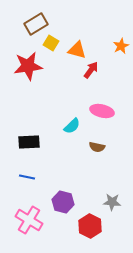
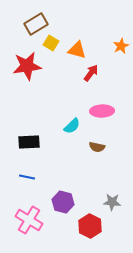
red star: moved 1 px left
red arrow: moved 3 px down
pink ellipse: rotated 15 degrees counterclockwise
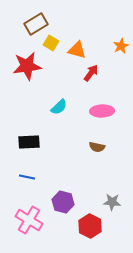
cyan semicircle: moved 13 px left, 19 px up
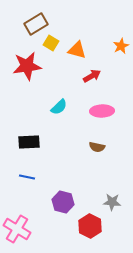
red arrow: moved 1 px right, 3 px down; rotated 24 degrees clockwise
pink cross: moved 12 px left, 9 px down
